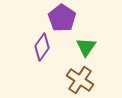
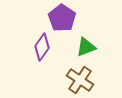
green triangle: rotated 35 degrees clockwise
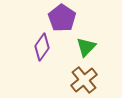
green triangle: rotated 25 degrees counterclockwise
brown cross: moved 4 px right; rotated 16 degrees clockwise
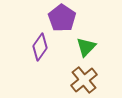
purple diamond: moved 2 px left
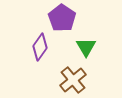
green triangle: rotated 15 degrees counterclockwise
brown cross: moved 11 px left
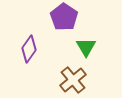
purple pentagon: moved 2 px right, 1 px up
purple diamond: moved 11 px left, 2 px down
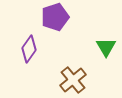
purple pentagon: moved 9 px left; rotated 20 degrees clockwise
green triangle: moved 20 px right
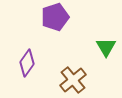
purple diamond: moved 2 px left, 14 px down
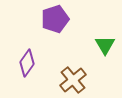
purple pentagon: moved 2 px down
green triangle: moved 1 px left, 2 px up
